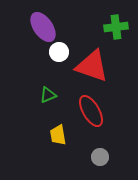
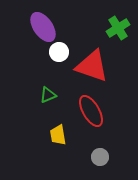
green cross: moved 2 px right, 1 px down; rotated 25 degrees counterclockwise
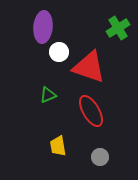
purple ellipse: rotated 40 degrees clockwise
red triangle: moved 3 px left, 1 px down
yellow trapezoid: moved 11 px down
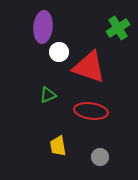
red ellipse: rotated 52 degrees counterclockwise
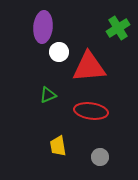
red triangle: rotated 24 degrees counterclockwise
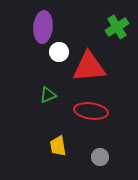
green cross: moved 1 px left, 1 px up
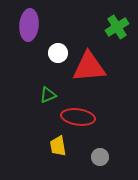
purple ellipse: moved 14 px left, 2 px up
white circle: moved 1 px left, 1 px down
red ellipse: moved 13 px left, 6 px down
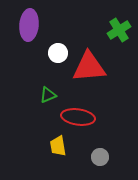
green cross: moved 2 px right, 3 px down
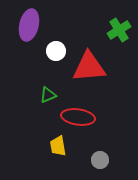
purple ellipse: rotated 8 degrees clockwise
white circle: moved 2 px left, 2 px up
gray circle: moved 3 px down
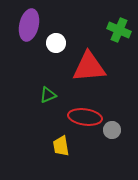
green cross: rotated 35 degrees counterclockwise
white circle: moved 8 px up
red ellipse: moved 7 px right
yellow trapezoid: moved 3 px right
gray circle: moved 12 px right, 30 px up
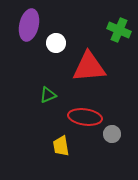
gray circle: moved 4 px down
